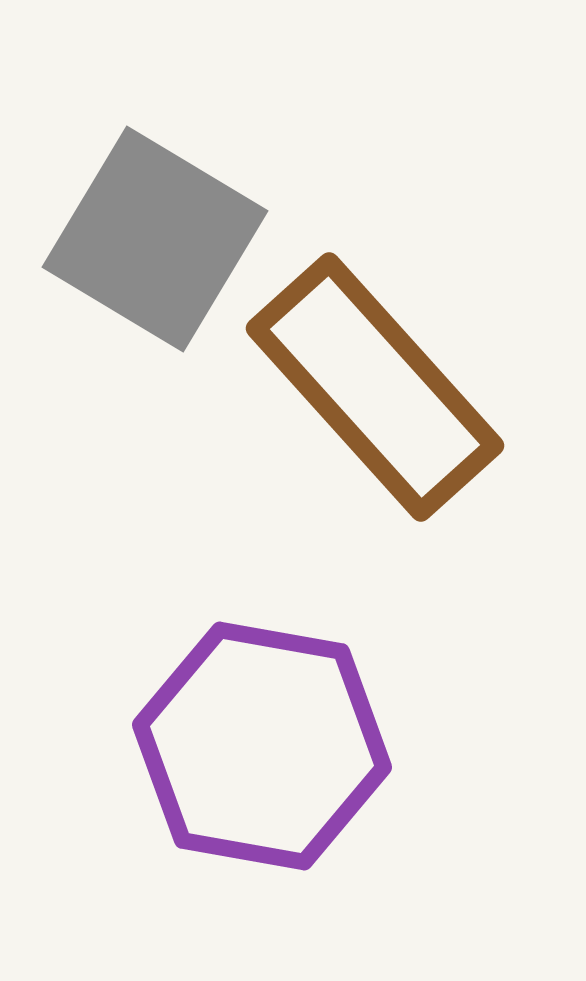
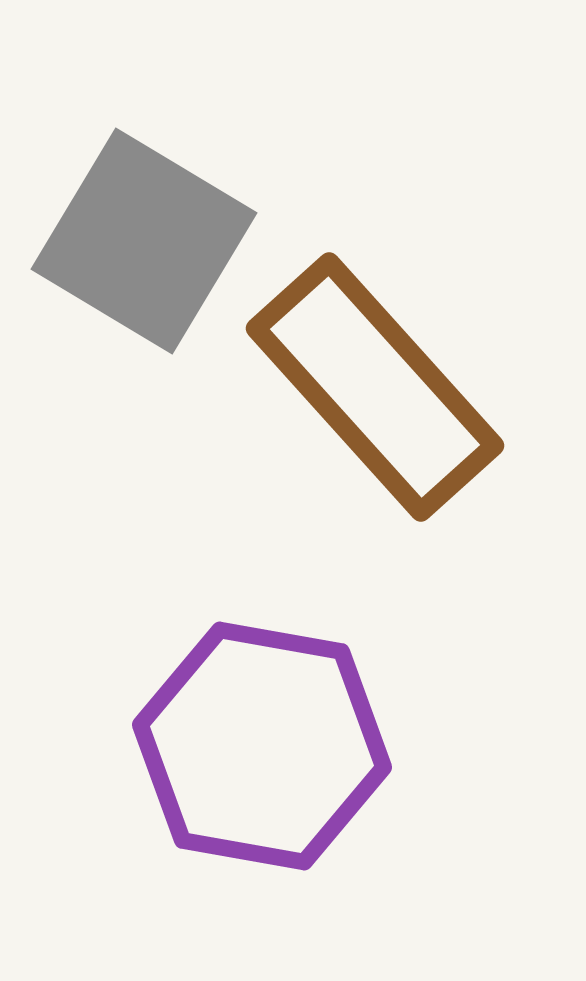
gray square: moved 11 px left, 2 px down
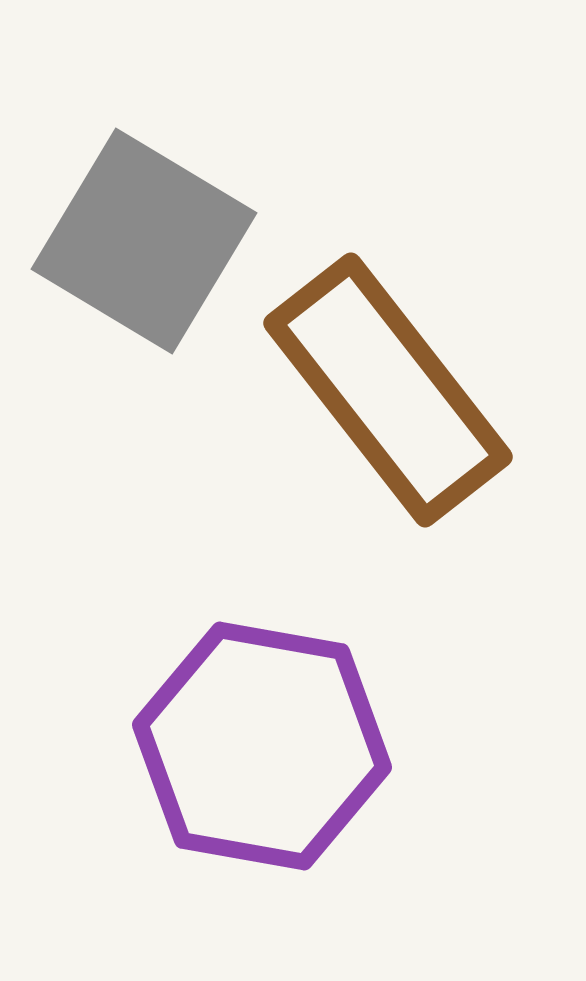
brown rectangle: moved 13 px right, 3 px down; rotated 4 degrees clockwise
